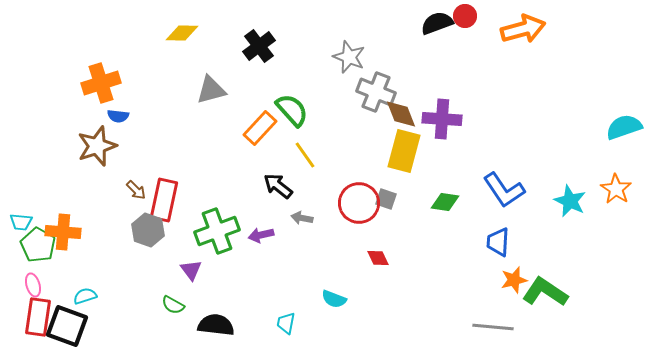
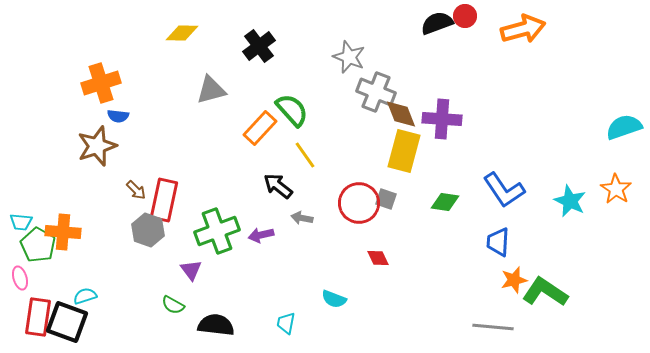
pink ellipse at (33, 285): moved 13 px left, 7 px up
black square at (67, 326): moved 4 px up
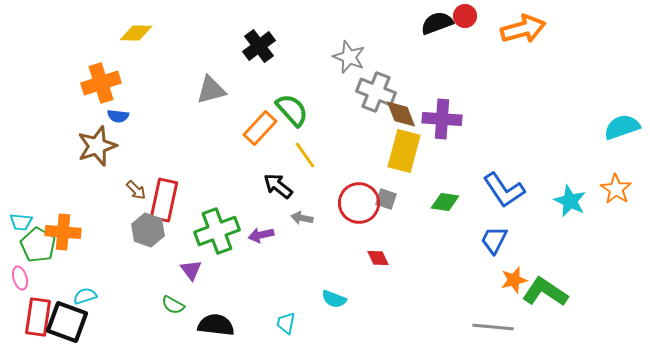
yellow diamond at (182, 33): moved 46 px left
cyan semicircle at (624, 127): moved 2 px left
blue trapezoid at (498, 242): moved 4 px left, 2 px up; rotated 24 degrees clockwise
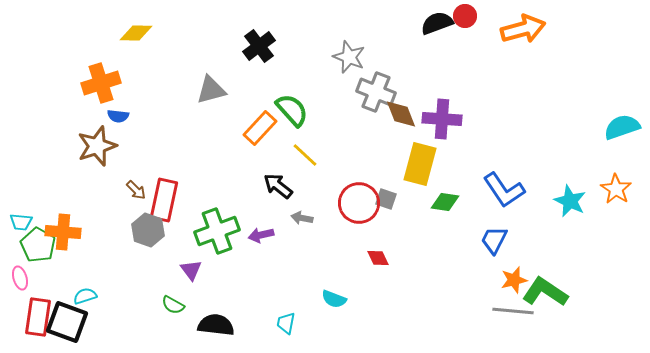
yellow rectangle at (404, 151): moved 16 px right, 13 px down
yellow line at (305, 155): rotated 12 degrees counterclockwise
gray line at (493, 327): moved 20 px right, 16 px up
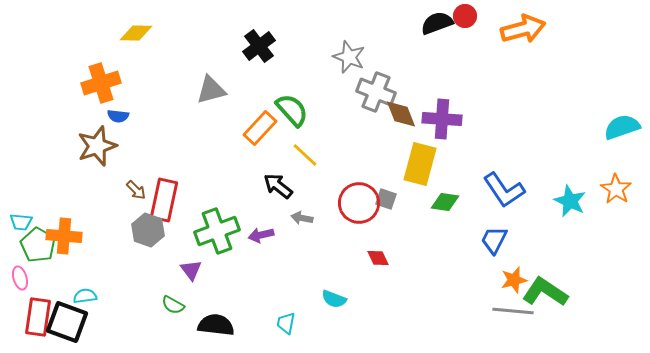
orange cross at (63, 232): moved 1 px right, 4 px down
cyan semicircle at (85, 296): rotated 10 degrees clockwise
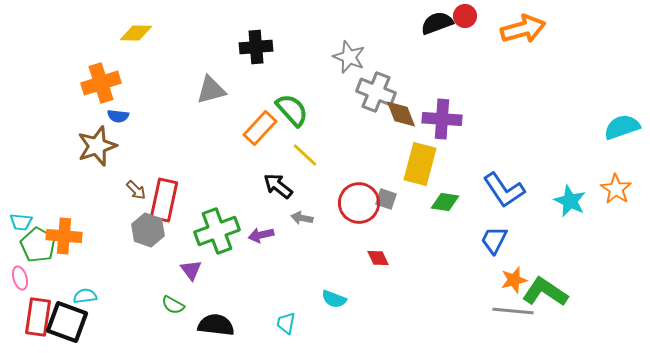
black cross at (259, 46): moved 3 px left, 1 px down; rotated 32 degrees clockwise
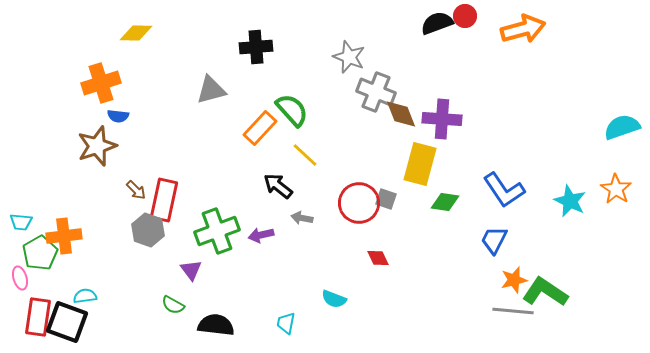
orange cross at (64, 236): rotated 12 degrees counterclockwise
green pentagon at (38, 245): moved 2 px right, 8 px down; rotated 12 degrees clockwise
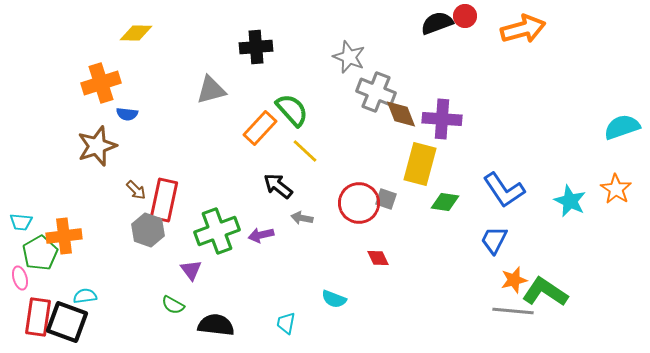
blue semicircle at (118, 116): moved 9 px right, 2 px up
yellow line at (305, 155): moved 4 px up
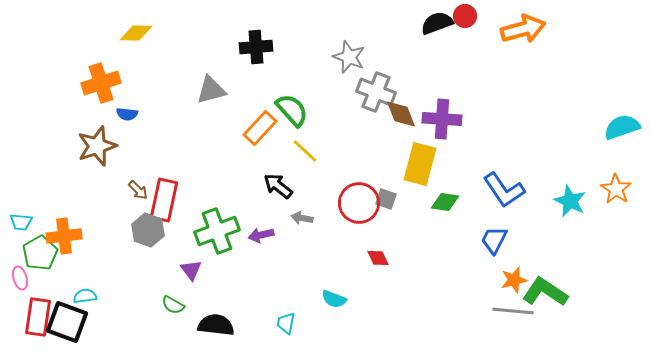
brown arrow at (136, 190): moved 2 px right
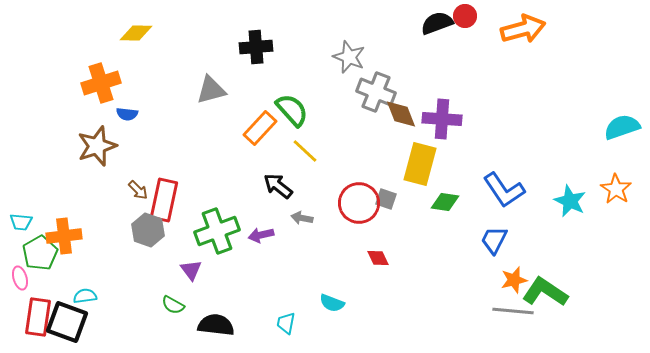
cyan semicircle at (334, 299): moved 2 px left, 4 px down
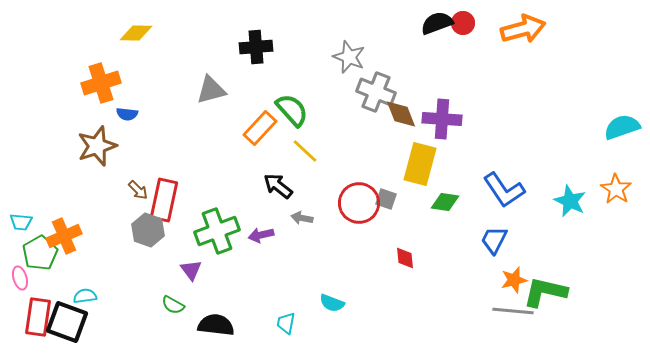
red circle at (465, 16): moved 2 px left, 7 px down
orange cross at (64, 236): rotated 16 degrees counterclockwise
red diamond at (378, 258): moved 27 px right; rotated 20 degrees clockwise
green L-shape at (545, 292): rotated 21 degrees counterclockwise
